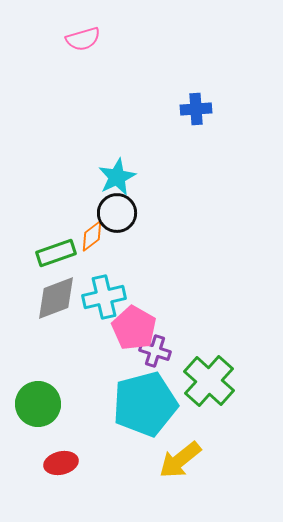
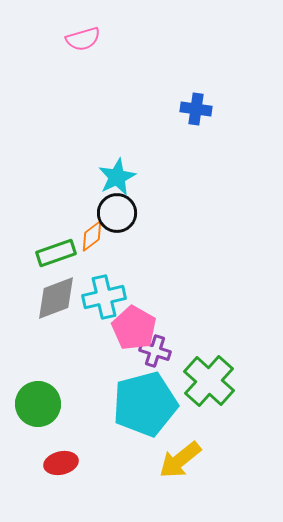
blue cross: rotated 12 degrees clockwise
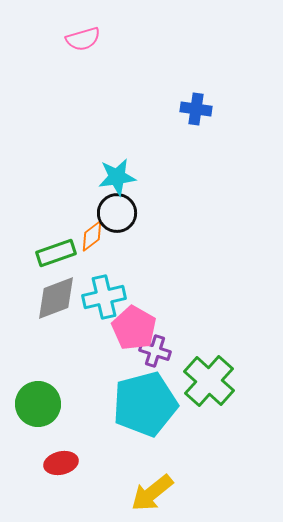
cyan star: rotated 18 degrees clockwise
yellow arrow: moved 28 px left, 33 px down
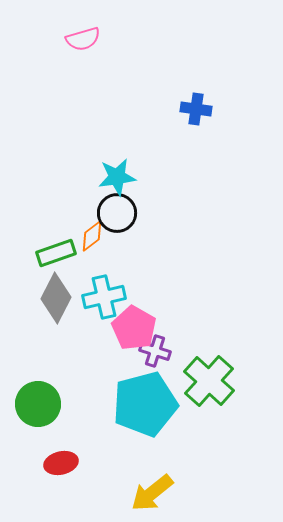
gray diamond: rotated 42 degrees counterclockwise
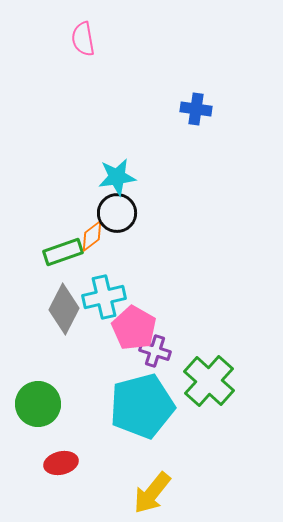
pink semicircle: rotated 96 degrees clockwise
green rectangle: moved 7 px right, 1 px up
gray diamond: moved 8 px right, 11 px down
cyan pentagon: moved 3 px left, 2 px down
yellow arrow: rotated 12 degrees counterclockwise
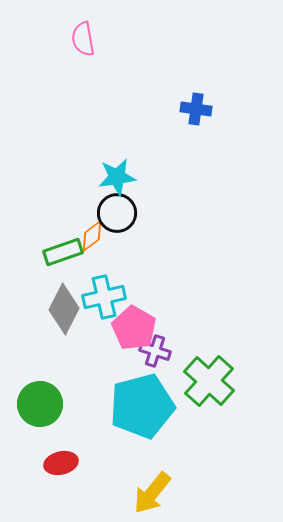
green circle: moved 2 px right
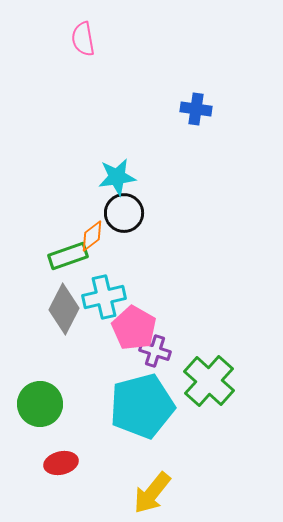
black circle: moved 7 px right
green rectangle: moved 5 px right, 4 px down
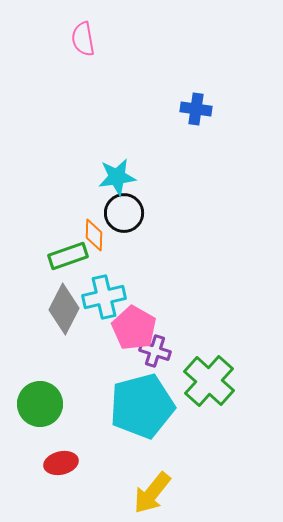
orange diamond: moved 2 px right, 1 px up; rotated 52 degrees counterclockwise
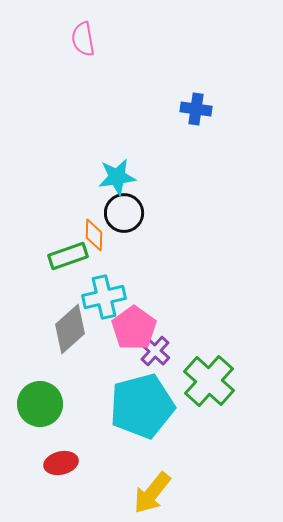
gray diamond: moved 6 px right, 20 px down; rotated 21 degrees clockwise
pink pentagon: rotated 6 degrees clockwise
purple cross: rotated 24 degrees clockwise
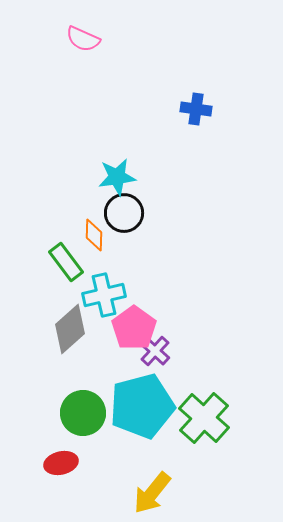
pink semicircle: rotated 56 degrees counterclockwise
green rectangle: moved 2 px left, 6 px down; rotated 72 degrees clockwise
cyan cross: moved 2 px up
green cross: moved 5 px left, 37 px down
green circle: moved 43 px right, 9 px down
